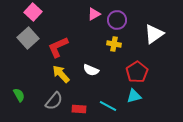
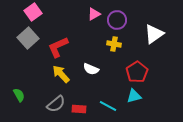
pink square: rotated 12 degrees clockwise
white semicircle: moved 1 px up
gray semicircle: moved 2 px right, 3 px down; rotated 12 degrees clockwise
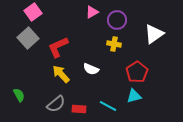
pink triangle: moved 2 px left, 2 px up
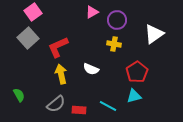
yellow arrow: rotated 30 degrees clockwise
red rectangle: moved 1 px down
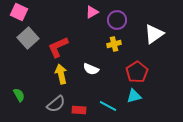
pink square: moved 14 px left; rotated 30 degrees counterclockwise
yellow cross: rotated 24 degrees counterclockwise
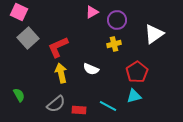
yellow arrow: moved 1 px up
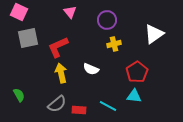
pink triangle: moved 22 px left; rotated 40 degrees counterclockwise
purple circle: moved 10 px left
gray square: rotated 30 degrees clockwise
cyan triangle: rotated 21 degrees clockwise
gray semicircle: moved 1 px right
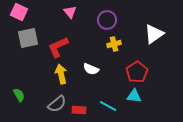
yellow arrow: moved 1 px down
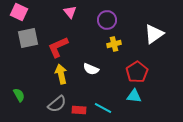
cyan line: moved 5 px left, 2 px down
